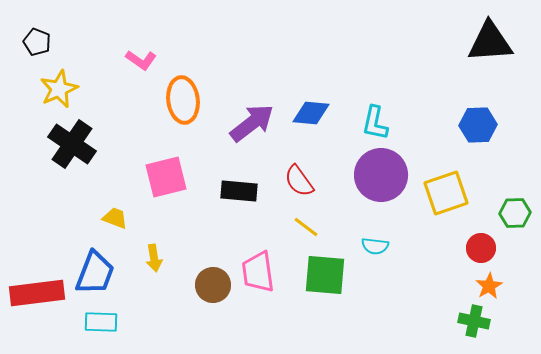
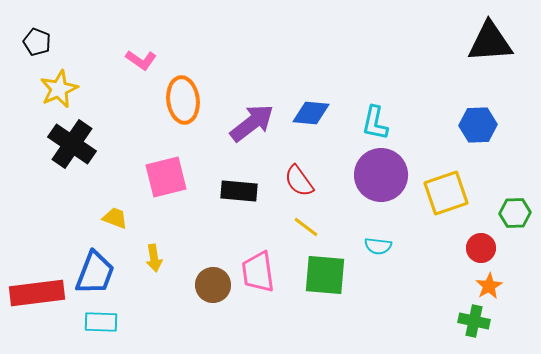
cyan semicircle: moved 3 px right
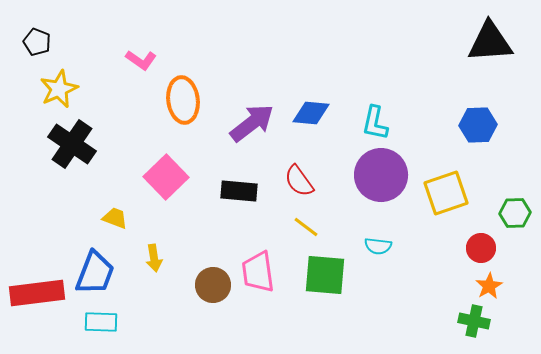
pink square: rotated 30 degrees counterclockwise
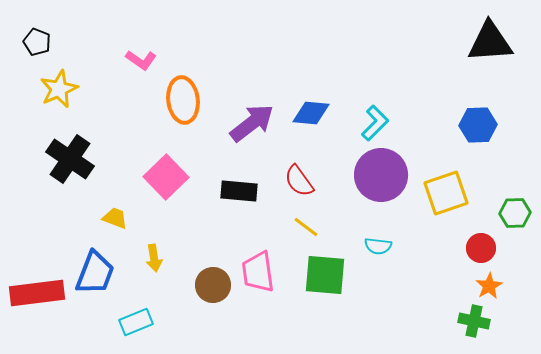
cyan L-shape: rotated 147 degrees counterclockwise
black cross: moved 2 px left, 15 px down
cyan rectangle: moved 35 px right; rotated 24 degrees counterclockwise
